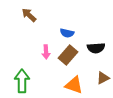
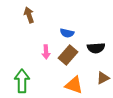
brown arrow: rotated 28 degrees clockwise
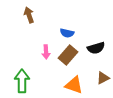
black semicircle: rotated 12 degrees counterclockwise
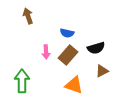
brown arrow: moved 1 px left, 1 px down
brown triangle: moved 1 px left, 7 px up
